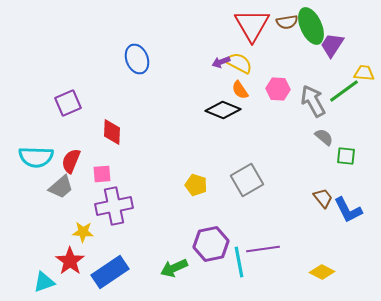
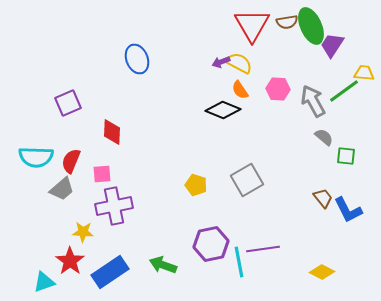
gray trapezoid: moved 1 px right, 2 px down
green arrow: moved 11 px left, 3 px up; rotated 44 degrees clockwise
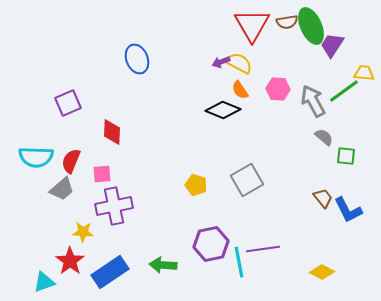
green arrow: rotated 16 degrees counterclockwise
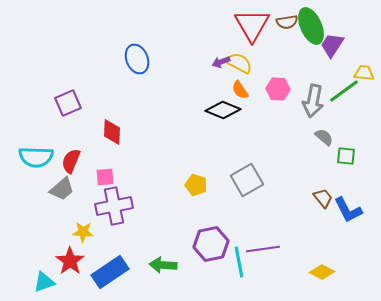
gray arrow: rotated 140 degrees counterclockwise
pink square: moved 3 px right, 3 px down
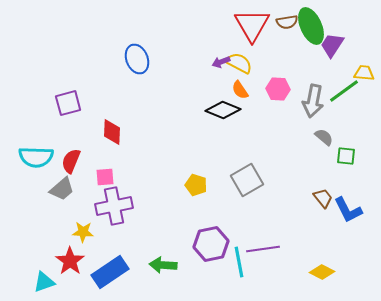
purple square: rotated 8 degrees clockwise
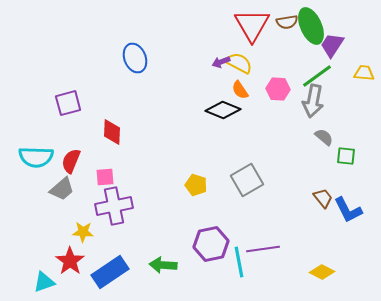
blue ellipse: moved 2 px left, 1 px up
green line: moved 27 px left, 15 px up
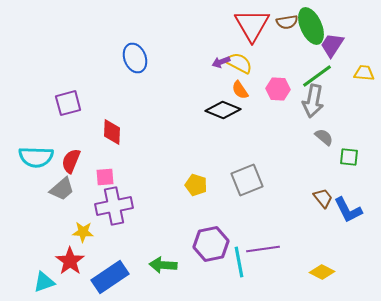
green square: moved 3 px right, 1 px down
gray square: rotated 8 degrees clockwise
blue rectangle: moved 5 px down
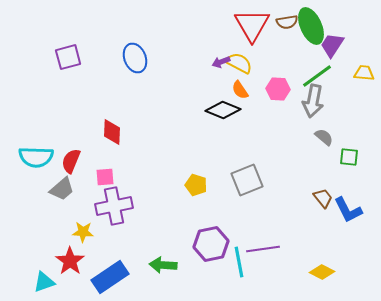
purple square: moved 46 px up
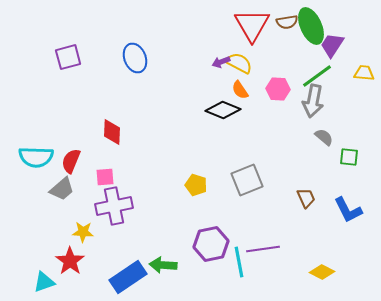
brown trapezoid: moved 17 px left; rotated 15 degrees clockwise
blue rectangle: moved 18 px right
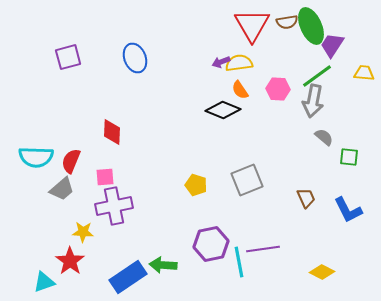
yellow semicircle: rotated 36 degrees counterclockwise
